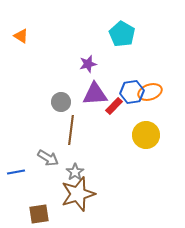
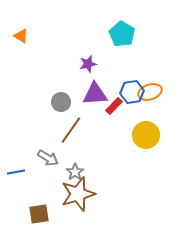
brown line: rotated 28 degrees clockwise
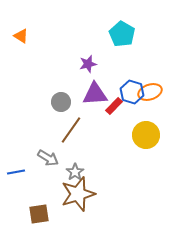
blue hexagon: rotated 25 degrees clockwise
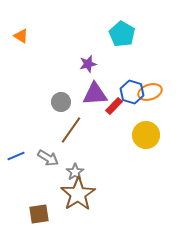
blue line: moved 16 px up; rotated 12 degrees counterclockwise
brown star: rotated 16 degrees counterclockwise
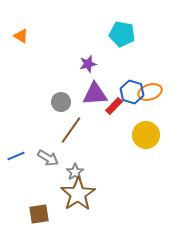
cyan pentagon: rotated 20 degrees counterclockwise
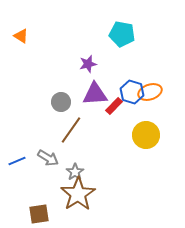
blue line: moved 1 px right, 5 px down
